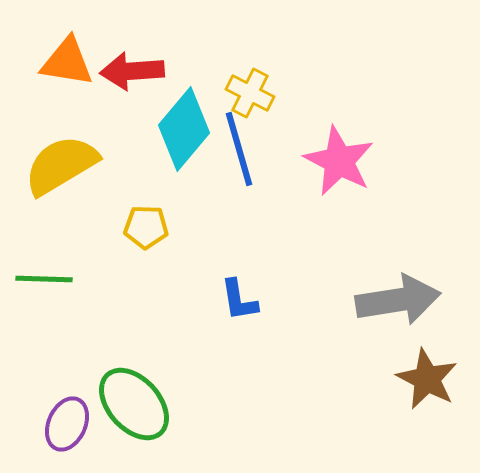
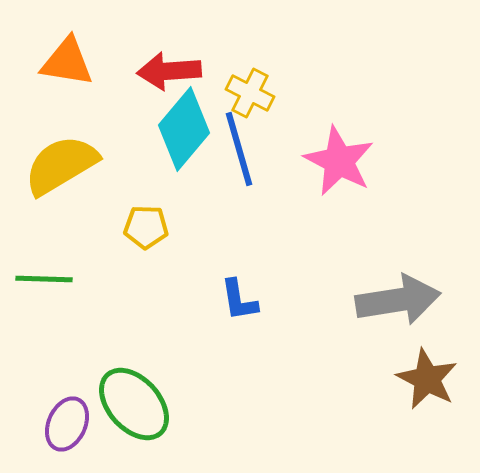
red arrow: moved 37 px right
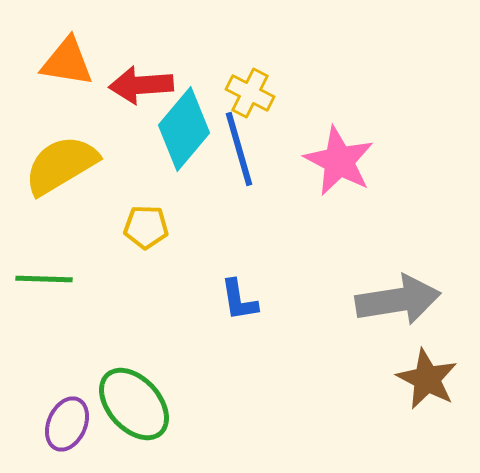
red arrow: moved 28 px left, 14 px down
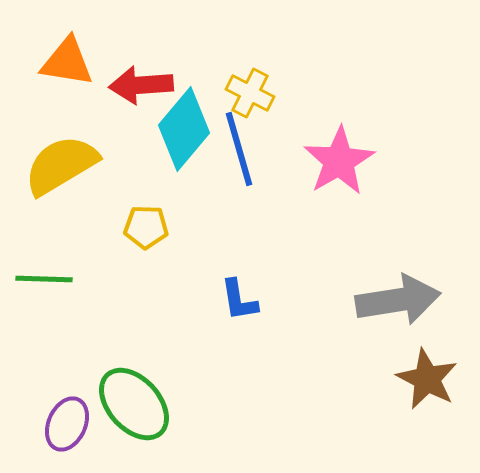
pink star: rotated 14 degrees clockwise
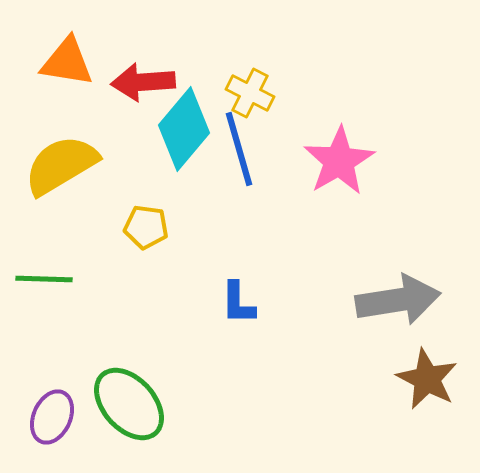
red arrow: moved 2 px right, 3 px up
yellow pentagon: rotated 6 degrees clockwise
blue L-shape: moved 1 px left, 3 px down; rotated 9 degrees clockwise
green ellipse: moved 5 px left
purple ellipse: moved 15 px left, 7 px up
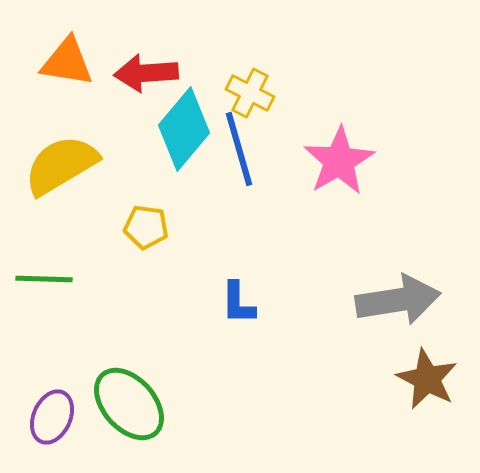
red arrow: moved 3 px right, 9 px up
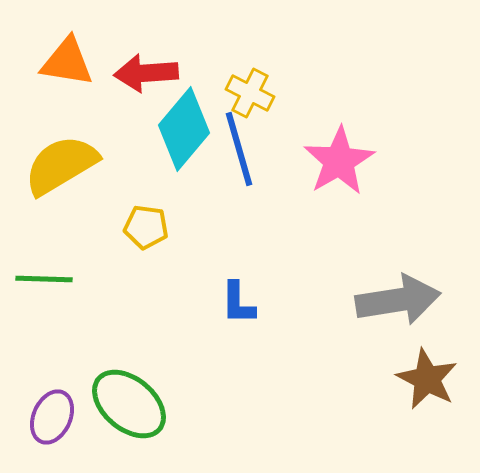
green ellipse: rotated 8 degrees counterclockwise
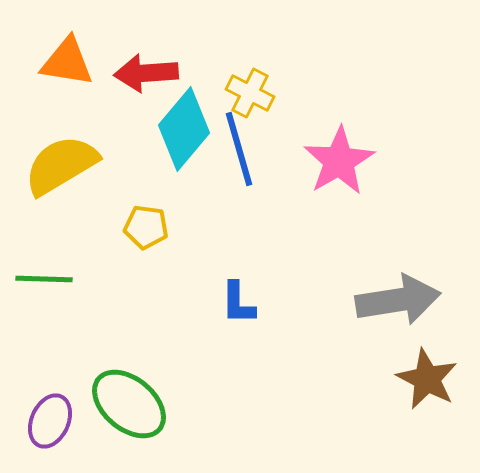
purple ellipse: moved 2 px left, 4 px down
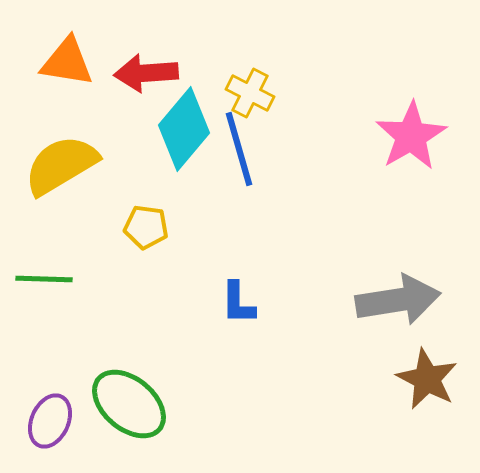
pink star: moved 72 px right, 25 px up
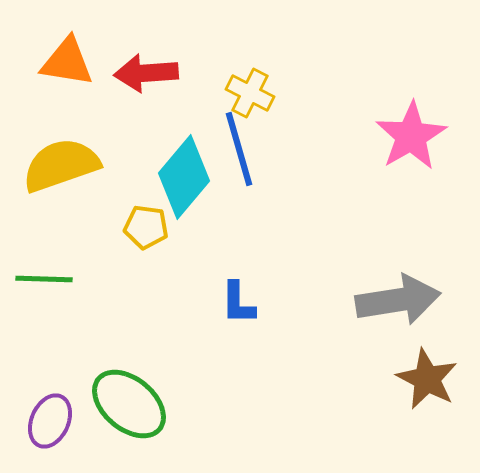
cyan diamond: moved 48 px down
yellow semicircle: rotated 12 degrees clockwise
